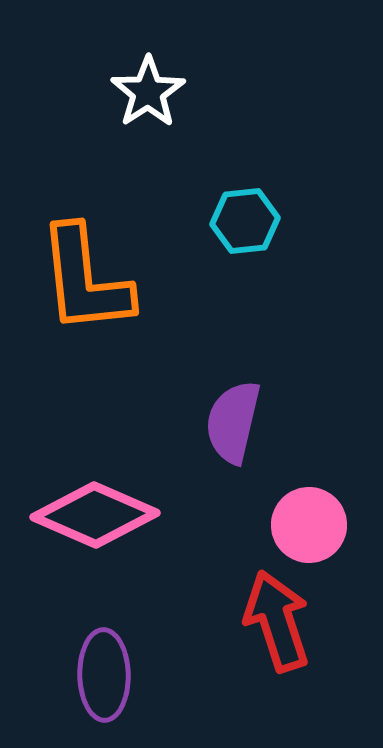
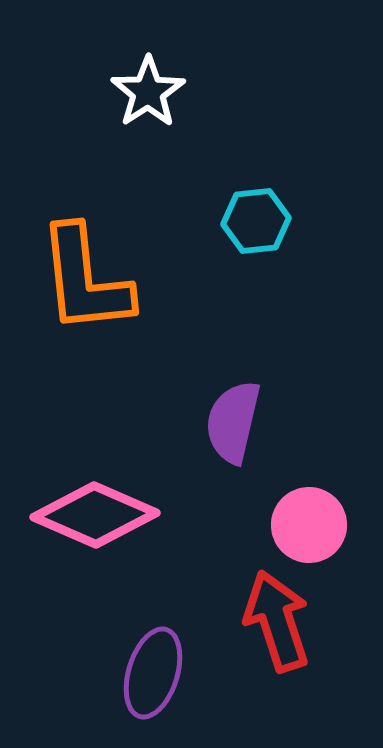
cyan hexagon: moved 11 px right
purple ellipse: moved 49 px right, 2 px up; rotated 18 degrees clockwise
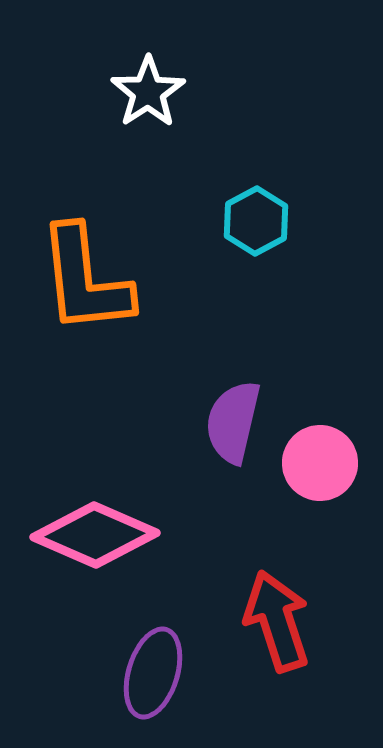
cyan hexagon: rotated 22 degrees counterclockwise
pink diamond: moved 20 px down
pink circle: moved 11 px right, 62 px up
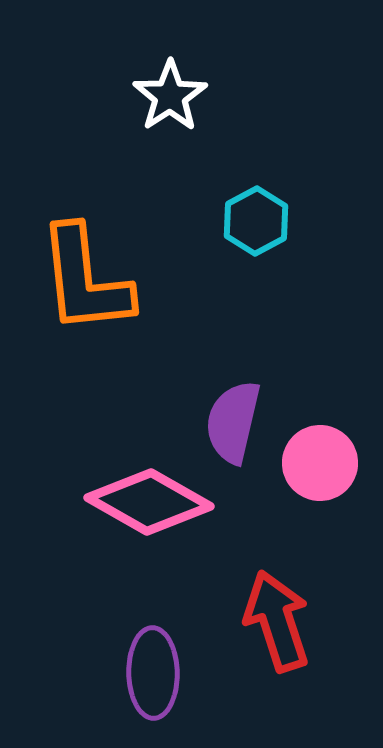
white star: moved 22 px right, 4 px down
pink diamond: moved 54 px right, 33 px up; rotated 6 degrees clockwise
purple ellipse: rotated 18 degrees counterclockwise
